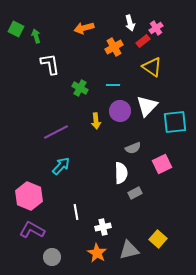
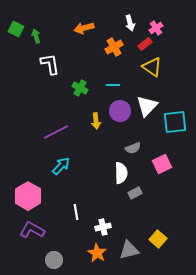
red rectangle: moved 2 px right, 3 px down
pink hexagon: moved 1 px left; rotated 8 degrees clockwise
gray circle: moved 2 px right, 3 px down
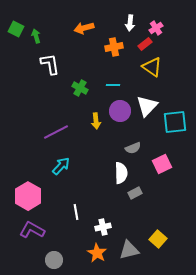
white arrow: rotated 21 degrees clockwise
orange cross: rotated 18 degrees clockwise
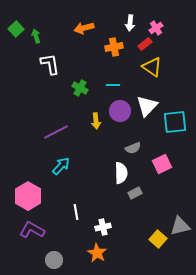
green square: rotated 21 degrees clockwise
gray triangle: moved 51 px right, 24 px up
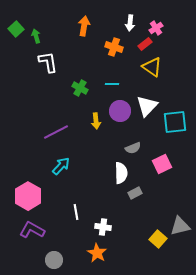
orange arrow: moved 2 px up; rotated 114 degrees clockwise
orange cross: rotated 30 degrees clockwise
white L-shape: moved 2 px left, 2 px up
cyan line: moved 1 px left, 1 px up
white cross: rotated 21 degrees clockwise
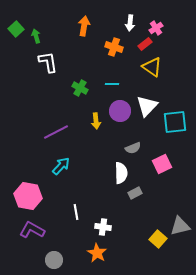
pink hexagon: rotated 20 degrees counterclockwise
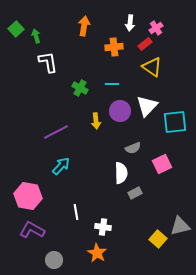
orange cross: rotated 24 degrees counterclockwise
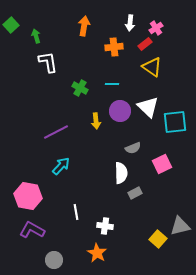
green square: moved 5 px left, 4 px up
white triangle: moved 1 px right, 1 px down; rotated 30 degrees counterclockwise
white cross: moved 2 px right, 1 px up
